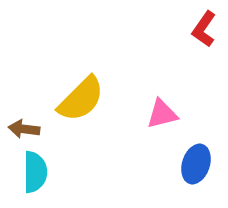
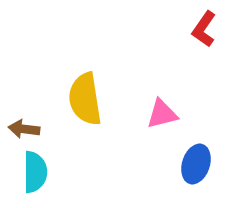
yellow semicircle: moved 4 px right; rotated 126 degrees clockwise
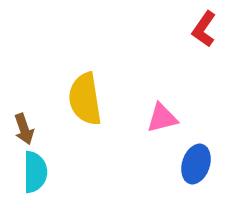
pink triangle: moved 4 px down
brown arrow: rotated 116 degrees counterclockwise
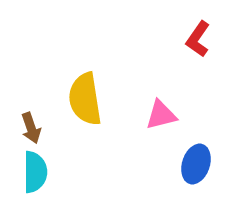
red L-shape: moved 6 px left, 10 px down
pink triangle: moved 1 px left, 3 px up
brown arrow: moved 7 px right, 1 px up
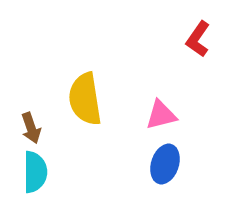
blue ellipse: moved 31 px left
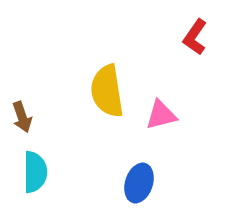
red L-shape: moved 3 px left, 2 px up
yellow semicircle: moved 22 px right, 8 px up
brown arrow: moved 9 px left, 11 px up
blue ellipse: moved 26 px left, 19 px down
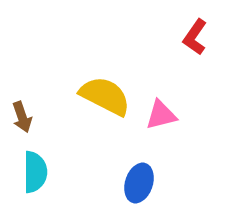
yellow semicircle: moved 2 px left, 5 px down; rotated 126 degrees clockwise
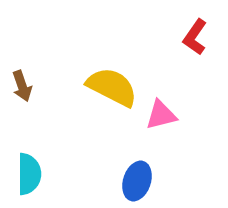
yellow semicircle: moved 7 px right, 9 px up
brown arrow: moved 31 px up
cyan semicircle: moved 6 px left, 2 px down
blue ellipse: moved 2 px left, 2 px up
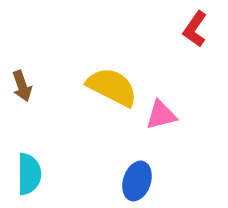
red L-shape: moved 8 px up
